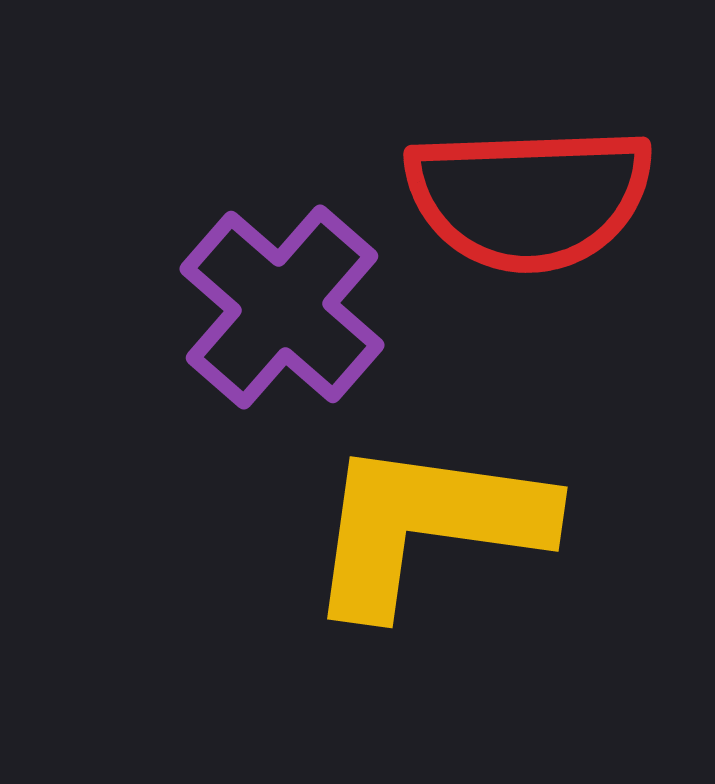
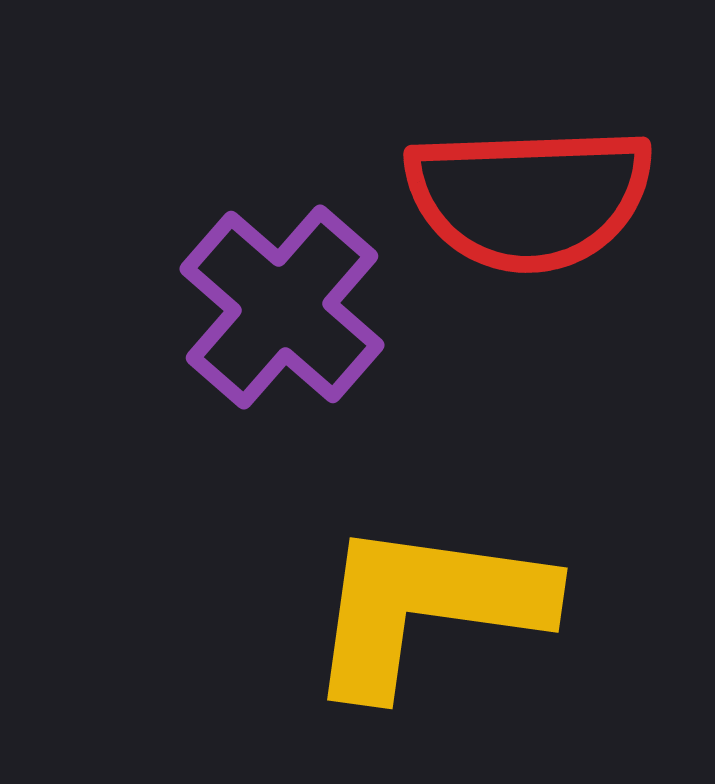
yellow L-shape: moved 81 px down
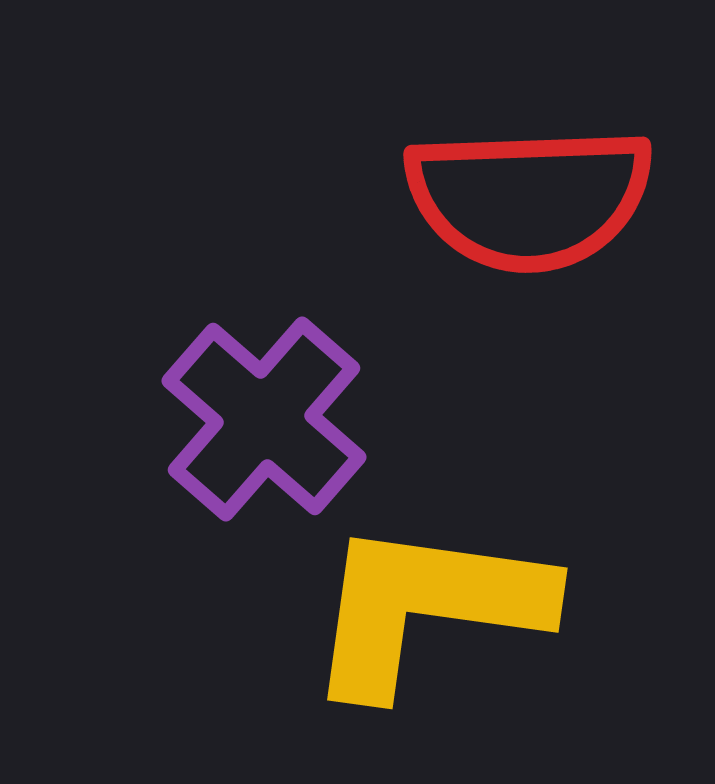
purple cross: moved 18 px left, 112 px down
